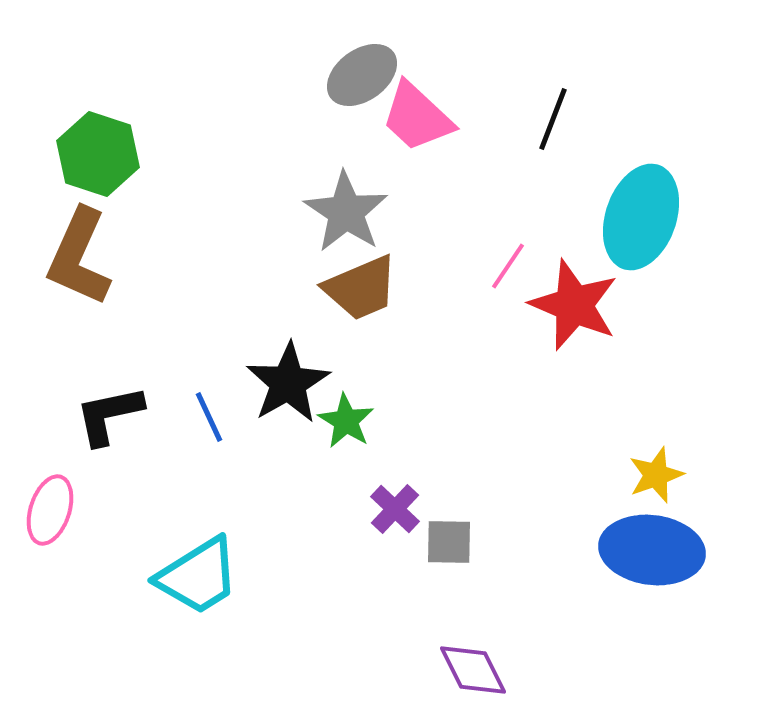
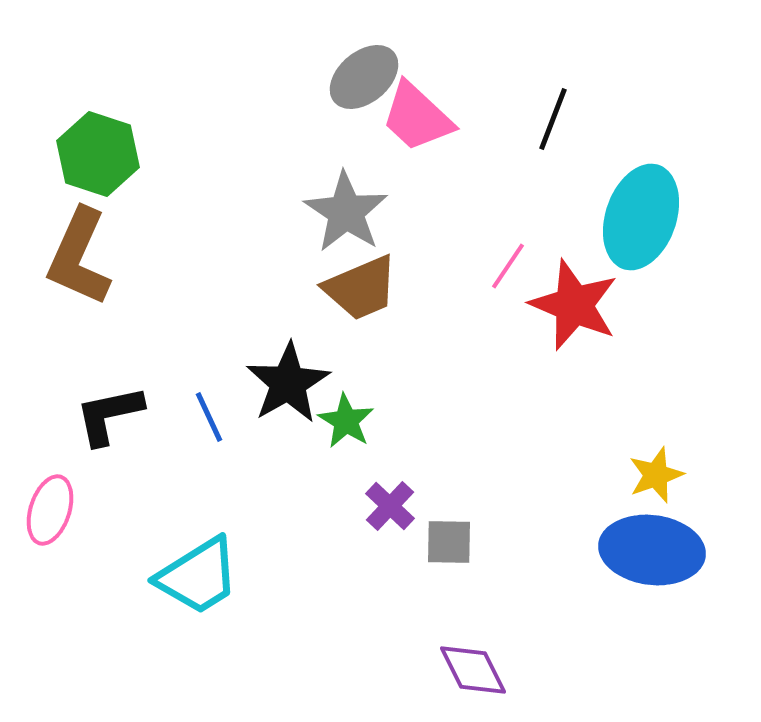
gray ellipse: moved 2 px right, 2 px down; rotated 4 degrees counterclockwise
purple cross: moved 5 px left, 3 px up
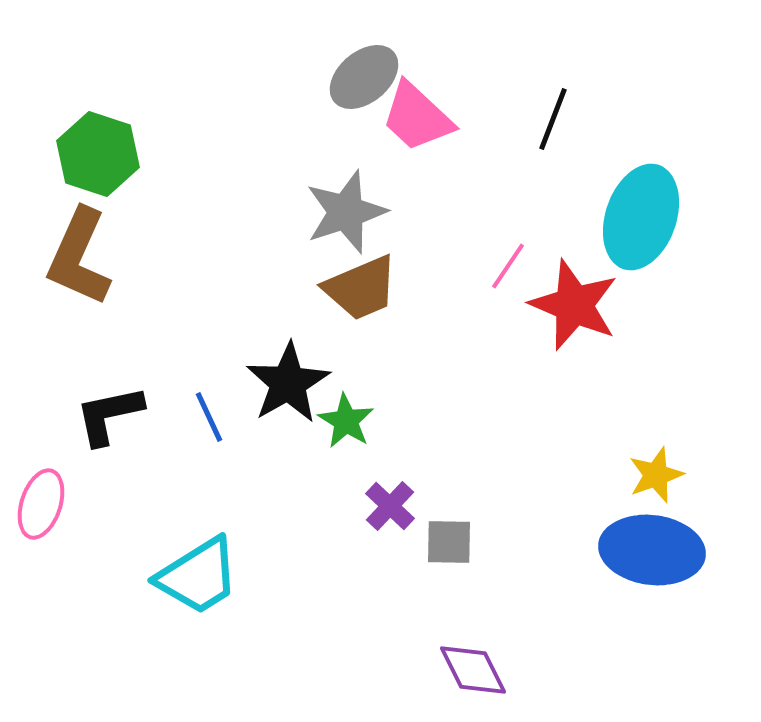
gray star: rotated 20 degrees clockwise
pink ellipse: moved 9 px left, 6 px up
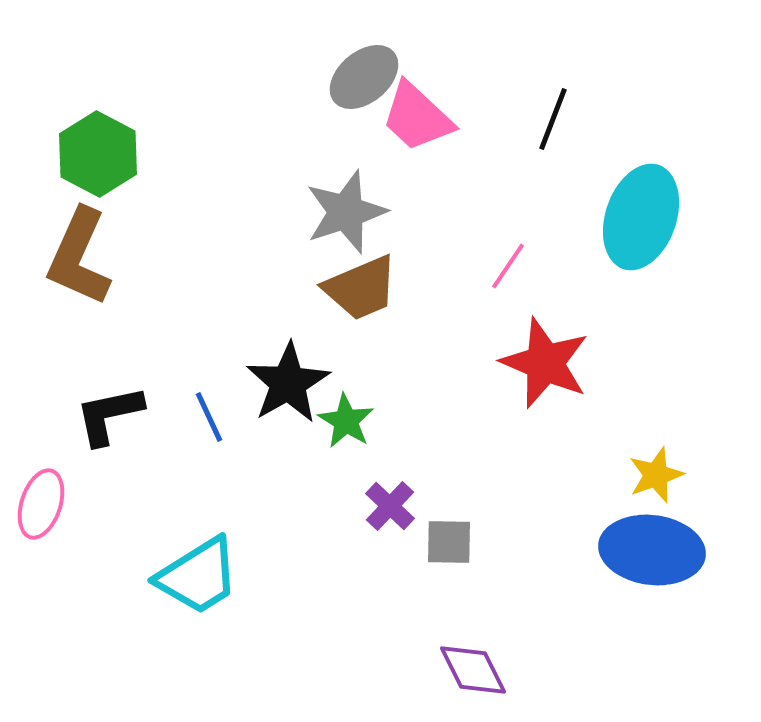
green hexagon: rotated 10 degrees clockwise
red star: moved 29 px left, 58 px down
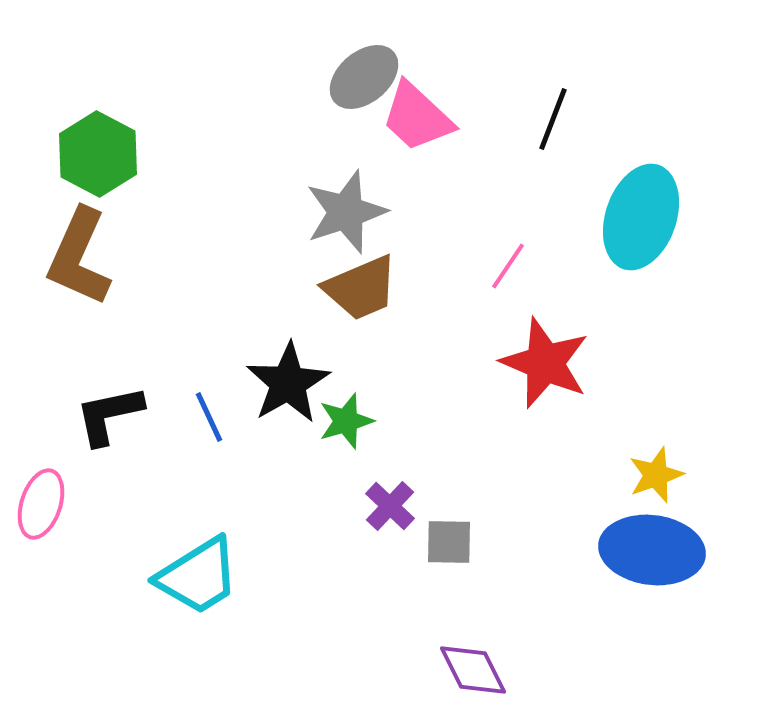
green star: rotated 24 degrees clockwise
